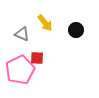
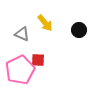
black circle: moved 3 px right
red square: moved 1 px right, 2 px down
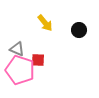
gray triangle: moved 5 px left, 15 px down
pink pentagon: rotated 28 degrees counterclockwise
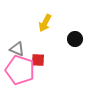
yellow arrow: rotated 66 degrees clockwise
black circle: moved 4 px left, 9 px down
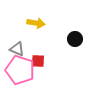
yellow arrow: moved 9 px left; rotated 108 degrees counterclockwise
red square: moved 1 px down
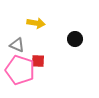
gray triangle: moved 4 px up
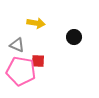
black circle: moved 1 px left, 2 px up
pink pentagon: moved 1 px right, 1 px down; rotated 8 degrees counterclockwise
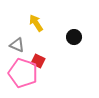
yellow arrow: rotated 132 degrees counterclockwise
red square: rotated 24 degrees clockwise
pink pentagon: moved 2 px right, 2 px down; rotated 8 degrees clockwise
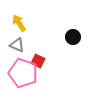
yellow arrow: moved 17 px left
black circle: moved 1 px left
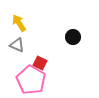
red square: moved 2 px right, 2 px down
pink pentagon: moved 8 px right, 7 px down; rotated 12 degrees clockwise
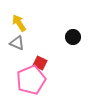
gray triangle: moved 2 px up
pink pentagon: rotated 20 degrees clockwise
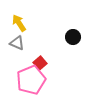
red square: rotated 24 degrees clockwise
